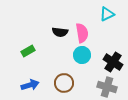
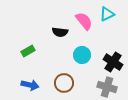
pink semicircle: moved 2 px right, 12 px up; rotated 30 degrees counterclockwise
blue arrow: rotated 30 degrees clockwise
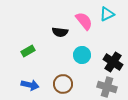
brown circle: moved 1 px left, 1 px down
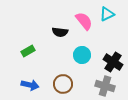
gray cross: moved 2 px left, 1 px up
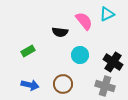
cyan circle: moved 2 px left
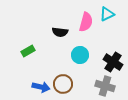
pink semicircle: moved 2 px right, 1 px down; rotated 54 degrees clockwise
blue arrow: moved 11 px right, 2 px down
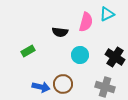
black cross: moved 2 px right, 5 px up
gray cross: moved 1 px down
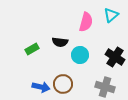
cyan triangle: moved 4 px right, 1 px down; rotated 14 degrees counterclockwise
black semicircle: moved 10 px down
green rectangle: moved 4 px right, 2 px up
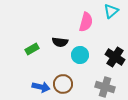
cyan triangle: moved 4 px up
